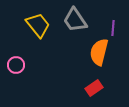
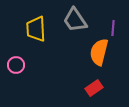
yellow trapezoid: moved 2 px left, 4 px down; rotated 144 degrees counterclockwise
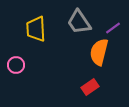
gray trapezoid: moved 4 px right, 2 px down
purple line: rotated 49 degrees clockwise
red rectangle: moved 4 px left, 1 px up
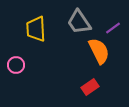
orange semicircle: moved 1 px up; rotated 140 degrees clockwise
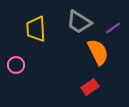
gray trapezoid: rotated 24 degrees counterclockwise
orange semicircle: moved 1 px left, 1 px down
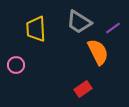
red rectangle: moved 7 px left, 2 px down
